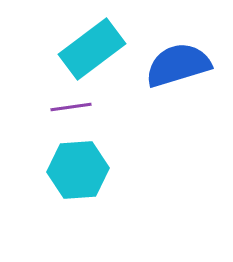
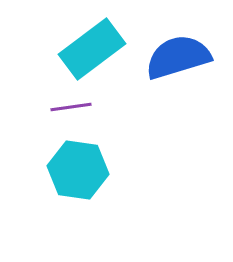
blue semicircle: moved 8 px up
cyan hexagon: rotated 12 degrees clockwise
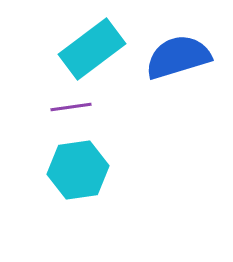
cyan hexagon: rotated 16 degrees counterclockwise
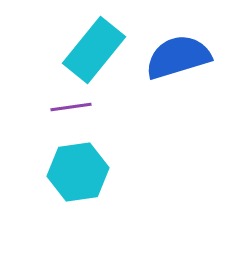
cyan rectangle: moved 2 px right, 1 px down; rotated 14 degrees counterclockwise
cyan hexagon: moved 2 px down
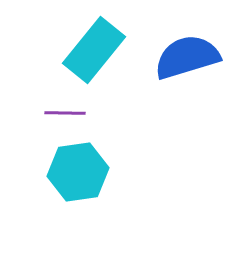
blue semicircle: moved 9 px right
purple line: moved 6 px left, 6 px down; rotated 9 degrees clockwise
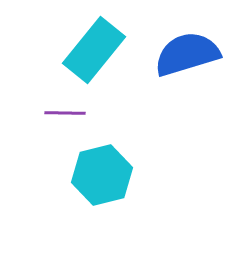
blue semicircle: moved 3 px up
cyan hexagon: moved 24 px right, 3 px down; rotated 6 degrees counterclockwise
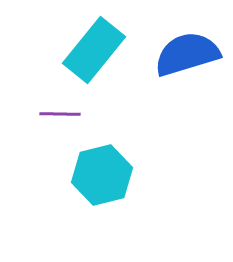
purple line: moved 5 px left, 1 px down
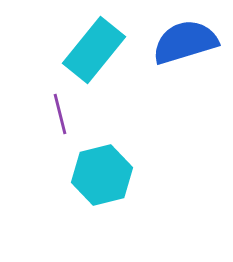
blue semicircle: moved 2 px left, 12 px up
purple line: rotated 75 degrees clockwise
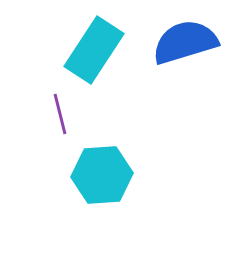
cyan rectangle: rotated 6 degrees counterclockwise
cyan hexagon: rotated 10 degrees clockwise
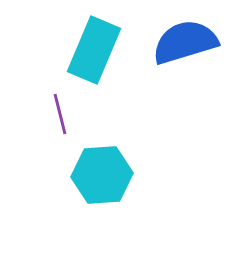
cyan rectangle: rotated 10 degrees counterclockwise
